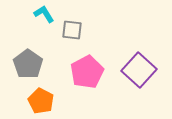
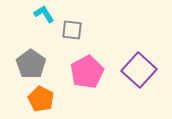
gray pentagon: moved 3 px right
orange pentagon: moved 2 px up
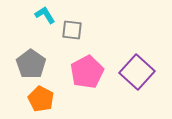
cyan L-shape: moved 1 px right, 1 px down
purple square: moved 2 px left, 2 px down
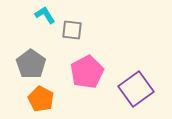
purple square: moved 1 px left, 17 px down; rotated 12 degrees clockwise
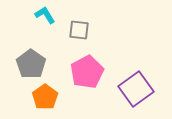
gray square: moved 7 px right
orange pentagon: moved 4 px right, 2 px up; rotated 10 degrees clockwise
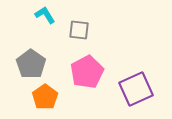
purple square: rotated 12 degrees clockwise
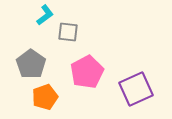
cyan L-shape: rotated 85 degrees clockwise
gray square: moved 11 px left, 2 px down
orange pentagon: rotated 15 degrees clockwise
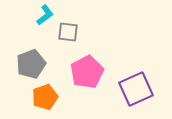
gray pentagon: rotated 16 degrees clockwise
